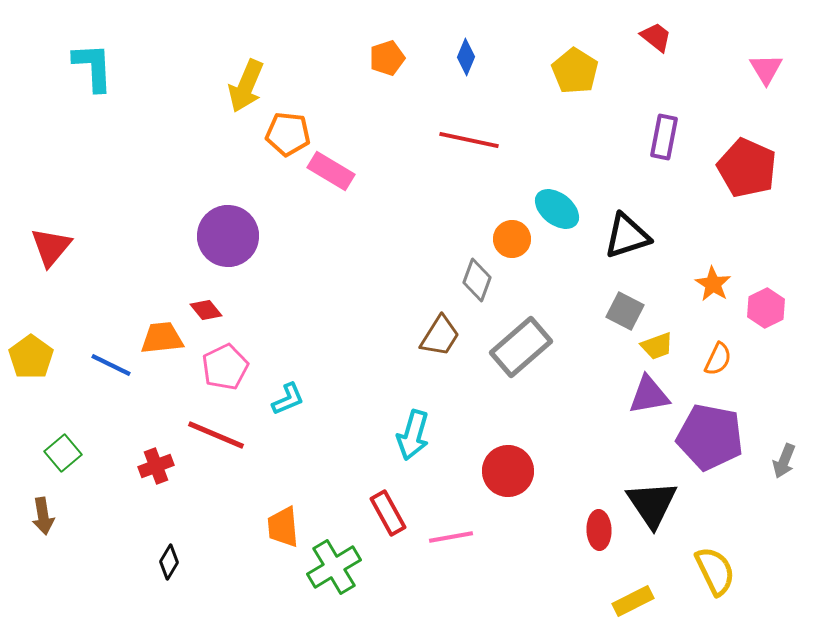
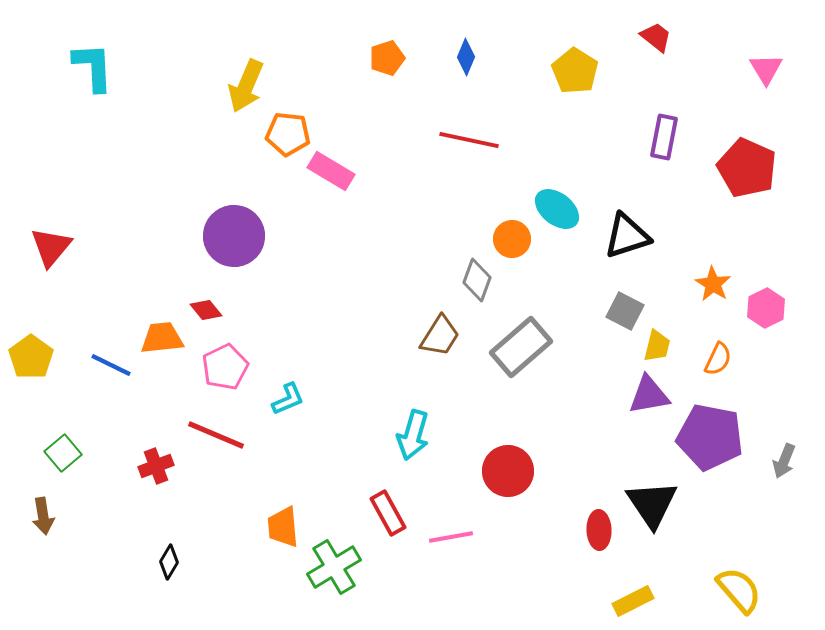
purple circle at (228, 236): moved 6 px right
yellow trapezoid at (657, 346): rotated 56 degrees counterclockwise
yellow semicircle at (715, 571): moved 24 px right, 19 px down; rotated 15 degrees counterclockwise
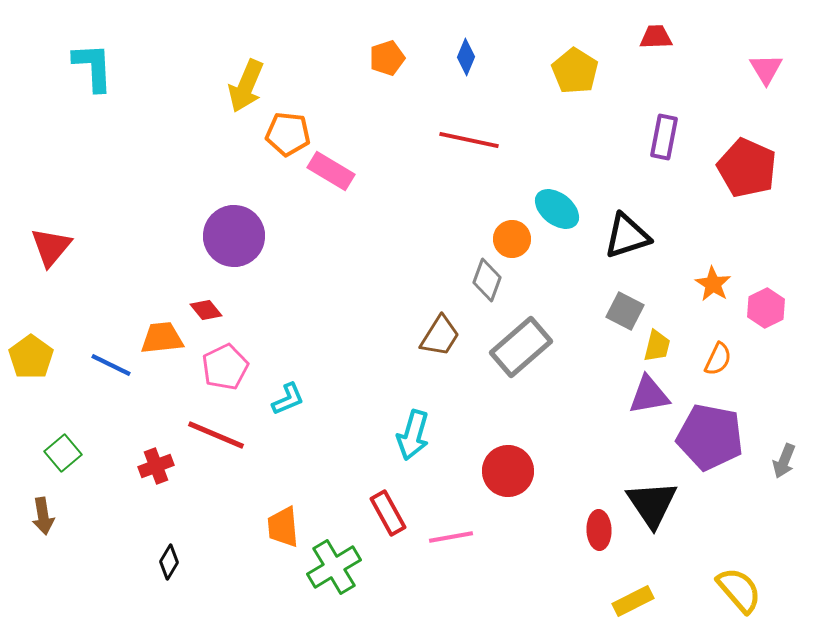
red trapezoid at (656, 37): rotated 40 degrees counterclockwise
gray diamond at (477, 280): moved 10 px right
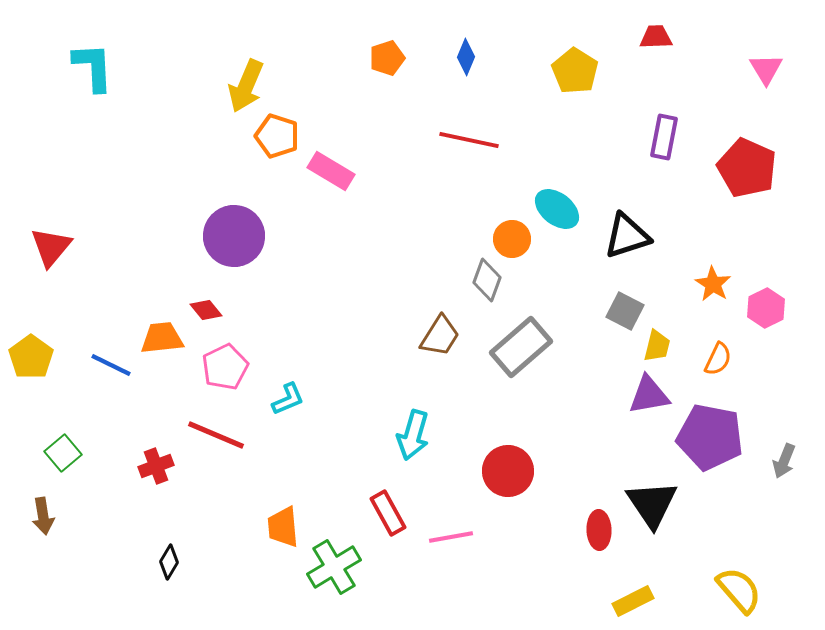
orange pentagon at (288, 134): moved 11 px left, 2 px down; rotated 12 degrees clockwise
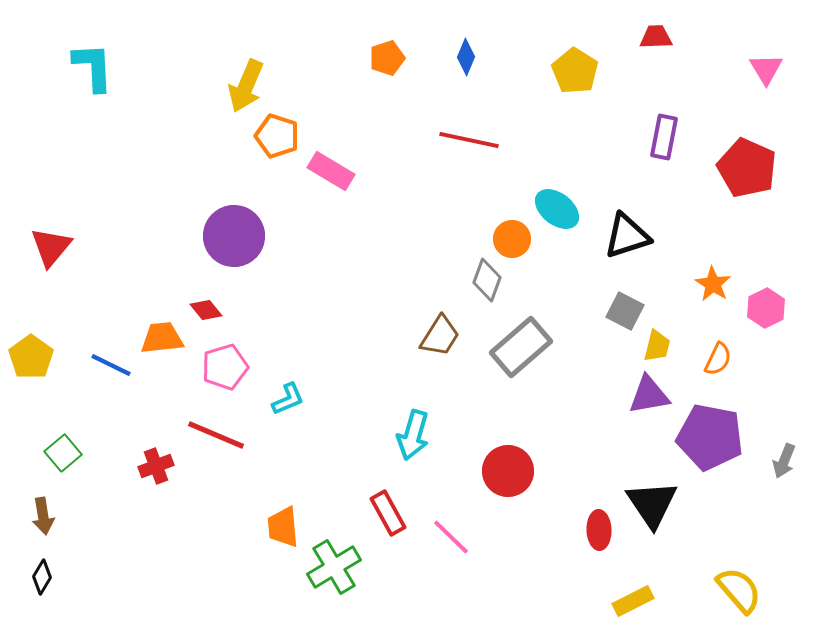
pink pentagon at (225, 367): rotated 9 degrees clockwise
pink line at (451, 537): rotated 54 degrees clockwise
black diamond at (169, 562): moved 127 px left, 15 px down
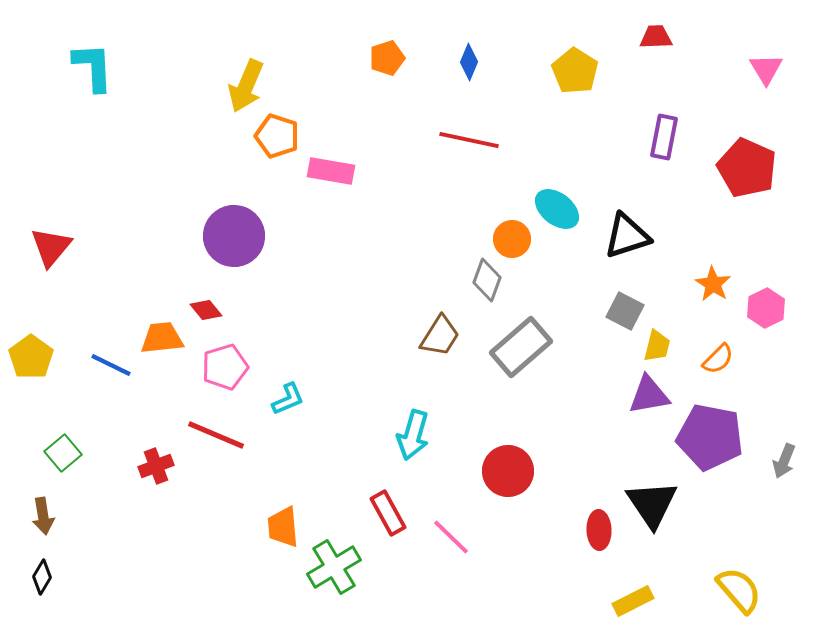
blue diamond at (466, 57): moved 3 px right, 5 px down
pink rectangle at (331, 171): rotated 21 degrees counterclockwise
orange semicircle at (718, 359): rotated 20 degrees clockwise
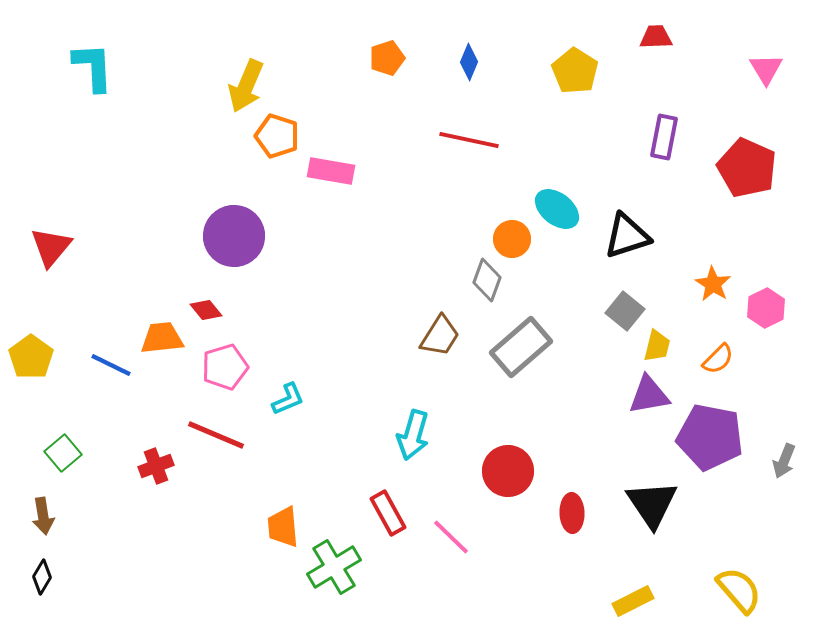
gray square at (625, 311): rotated 12 degrees clockwise
red ellipse at (599, 530): moved 27 px left, 17 px up
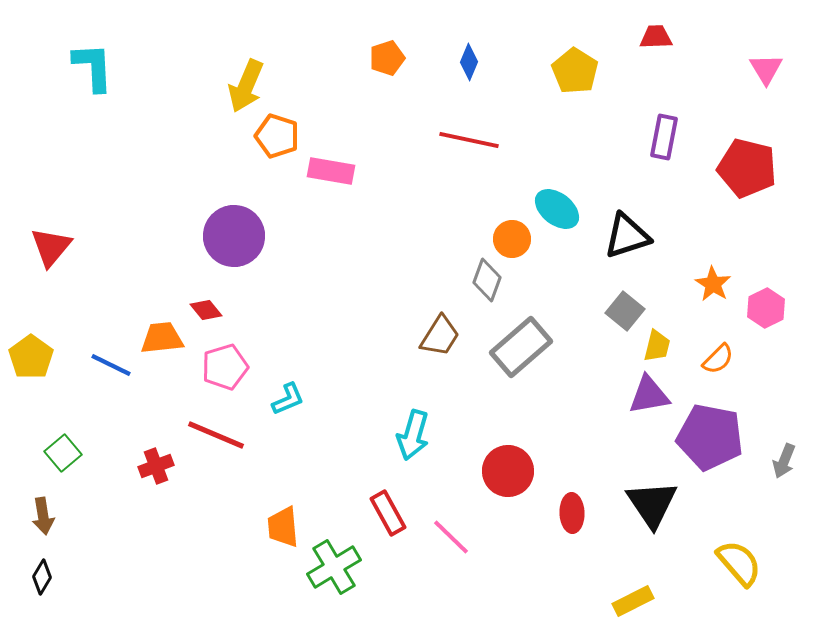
red pentagon at (747, 168): rotated 10 degrees counterclockwise
yellow semicircle at (739, 590): moved 27 px up
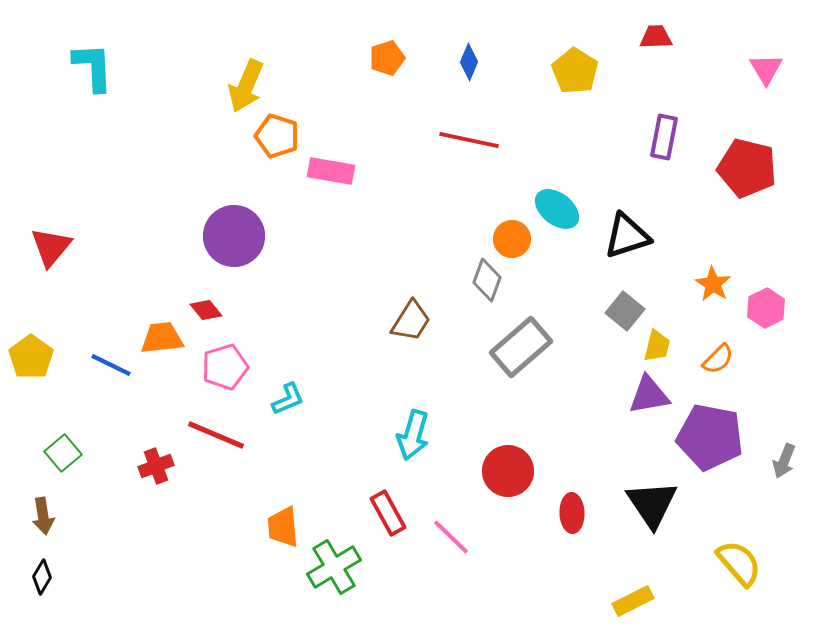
brown trapezoid at (440, 336): moved 29 px left, 15 px up
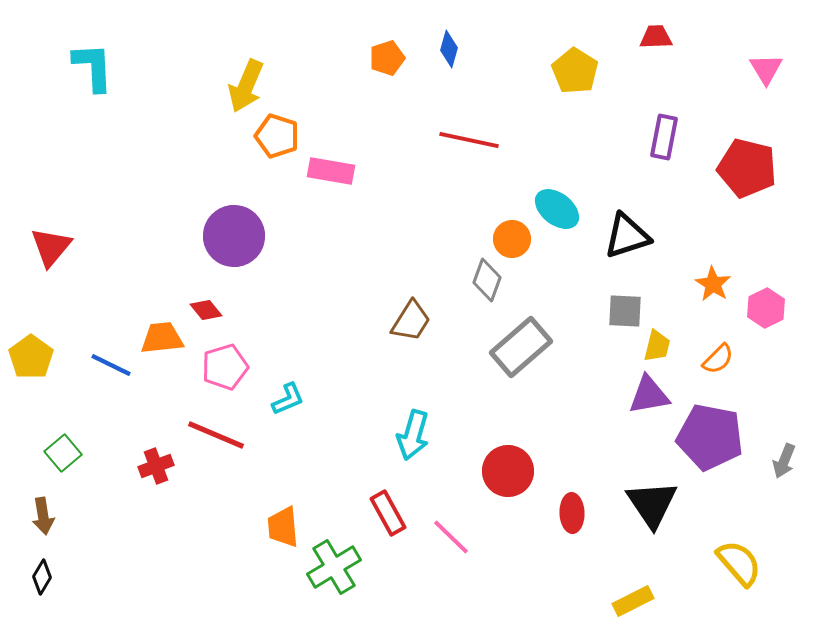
blue diamond at (469, 62): moved 20 px left, 13 px up; rotated 6 degrees counterclockwise
gray square at (625, 311): rotated 36 degrees counterclockwise
